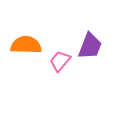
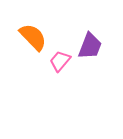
orange semicircle: moved 7 px right, 8 px up; rotated 44 degrees clockwise
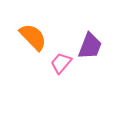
pink trapezoid: moved 1 px right, 2 px down
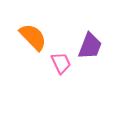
pink trapezoid: rotated 115 degrees clockwise
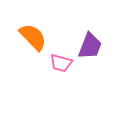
pink trapezoid: rotated 130 degrees clockwise
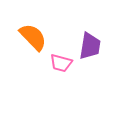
purple trapezoid: rotated 12 degrees counterclockwise
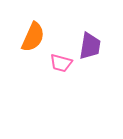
orange semicircle: rotated 68 degrees clockwise
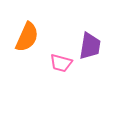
orange semicircle: moved 6 px left
